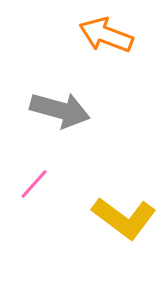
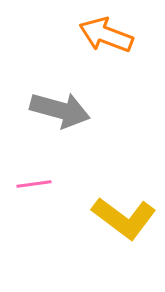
pink line: rotated 40 degrees clockwise
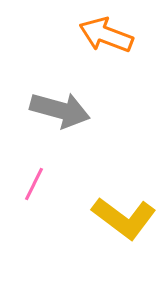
pink line: rotated 56 degrees counterclockwise
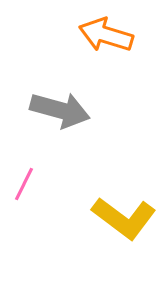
orange arrow: rotated 4 degrees counterclockwise
pink line: moved 10 px left
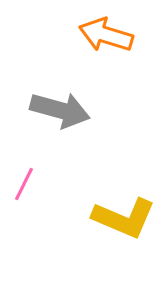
yellow L-shape: rotated 14 degrees counterclockwise
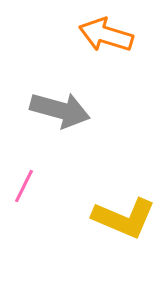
pink line: moved 2 px down
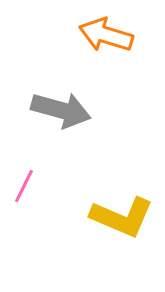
gray arrow: moved 1 px right
yellow L-shape: moved 2 px left, 1 px up
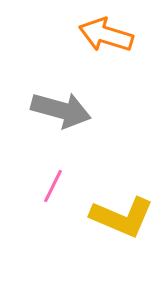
pink line: moved 29 px right
